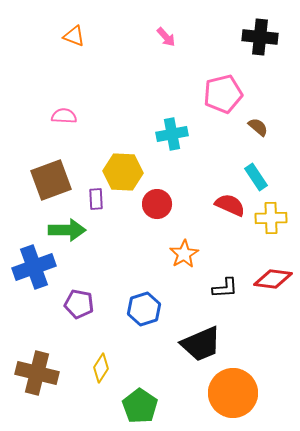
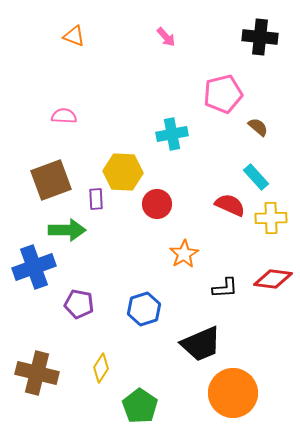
cyan rectangle: rotated 8 degrees counterclockwise
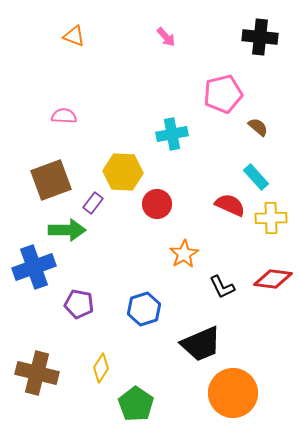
purple rectangle: moved 3 px left, 4 px down; rotated 40 degrees clockwise
black L-shape: moved 3 px left, 1 px up; rotated 68 degrees clockwise
green pentagon: moved 4 px left, 2 px up
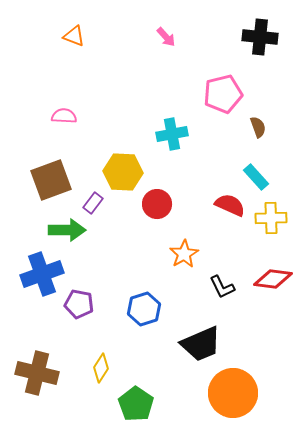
brown semicircle: rotated 30 degrees clockwise
blue cross: moved 8 px right, 7 px down
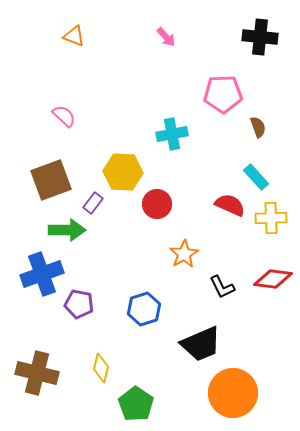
pink pentagon: rotated 12 degrees clockwise
pink semicircle: rotated 40 degrees clockwise
yellow diamond: rotated 20 degrees counterclockwise
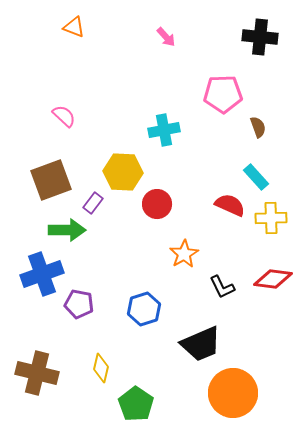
orange triangle: moved 9 px up
cyan cross: moved 8 px left, 4 px up
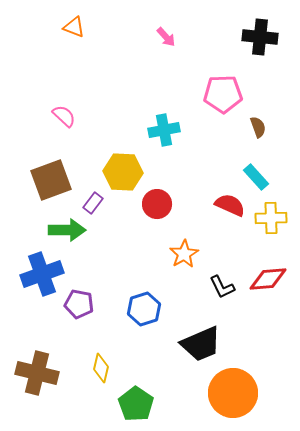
red diamond: moved 5 px left; rotated 12 degrees counterclockwise
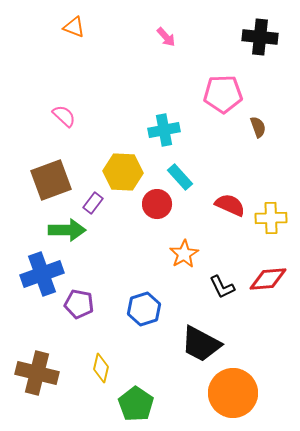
cyan rectangle: moved 76 px left
black trapezoid: rotated 51 degrees clockwise
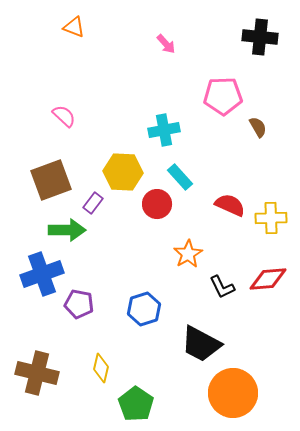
pink arrow: moved 7 px down
pink pentagon: moved 2 px down
brown semicircle: rotated 10 degrees counterclockwise
orange star: moved 4 px right
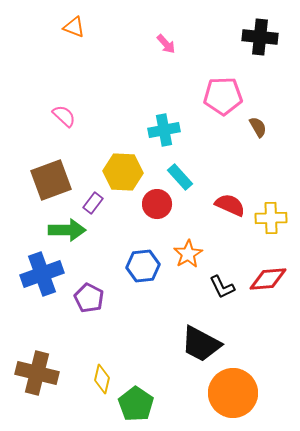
purple pentagon: moved 10 px right, 6 px up; rotated 16 degrees clockwise
blue hexagon: moved 1 px left, 43 px up; rotated 12 degrees clockwise
yellow diamond: moved 1 px right, 11 px down
